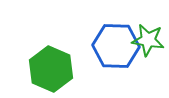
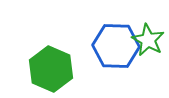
green star: rotated 20 degrees clockwise
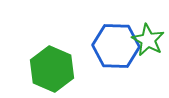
green hexagon: moved 1 px right
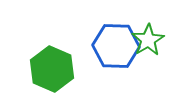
green star: rotated 12 degrees clockwise
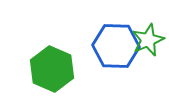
green star: rotated 8 degrees clockwise
